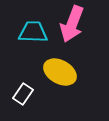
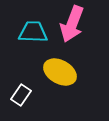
white rectangle: moved 2 px left, 1 px down
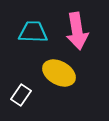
pink arrow: moved 5 px right, 7 px down; rotated 30 degrees counterclockwise
yellow ellipse: moved 1 px left, 1 px down
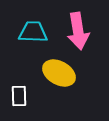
pink arrow: moved 1 px right
white rectangle: moved 2 px left, 1 px down; rotated 35 degrees counterclockwise
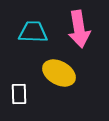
pink arrow: moved 1 px right, 2 px up
white rectangle: moved 2 px up
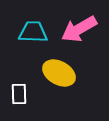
pink arrow: rotated 69 degrees clockwise
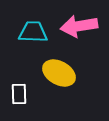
pink arrow: moved 3 px up; rotated 21 degrees clockwise
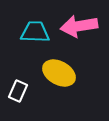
cyan trapezoid: moved 2 px right
white rectangle: moved 1 px left, 3 px up; rotated 25 degrees clockwise
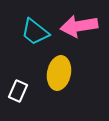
cyan trapezoid: rotated 144 degrees counterclockwise
yellow ellipse: rotated 72 degrees clockwise
